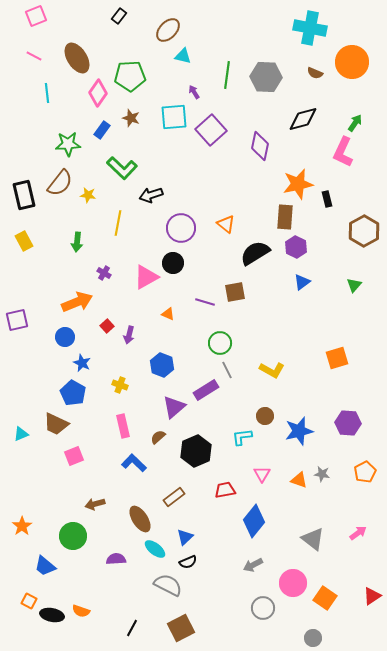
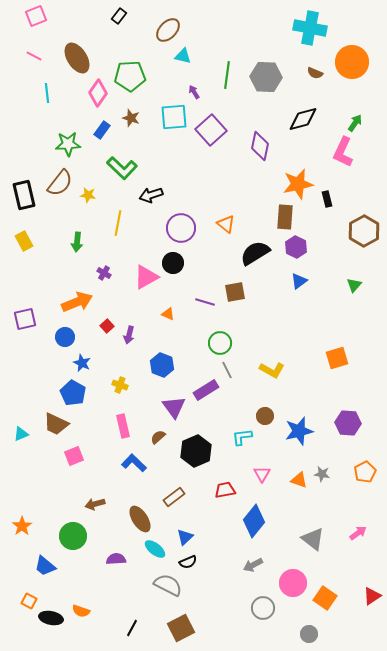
blue triangle at (302, 282): moved 3 px left, 1 px up
purple square at (17, 320): moved 8 px right, 1 px up
purple triangle at (174, 407): rotated 25 degrees counterclockwise
black ellipse at (52, 615): moved 1 px left, 3 px down
gray circle at (313, 638): moved 4 px left, 4 px up
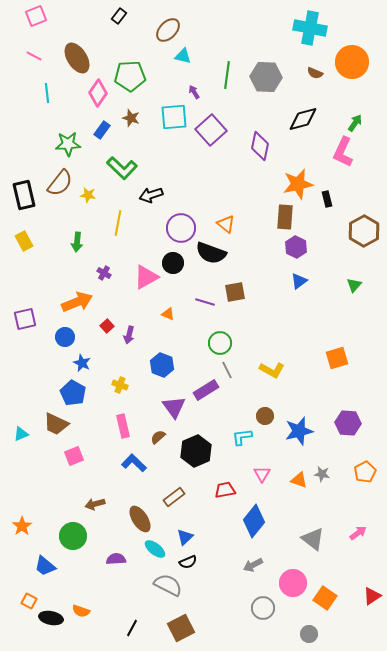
black semicircle at (255, 253): moved 44 px left; rotated 128 degrees counterclockwise
